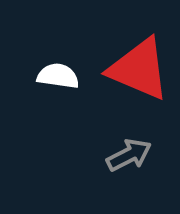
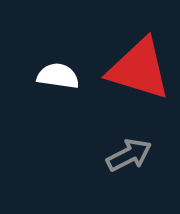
red triangle: rotated 6 degrees counterclockwise
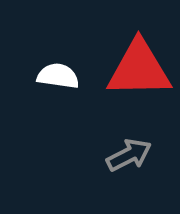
red triangle: rotated 18 degrees counterclockwise
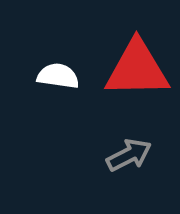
red triangle: moved 2 px left
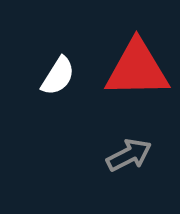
white semicircle: rotated 114 degrees clockwise
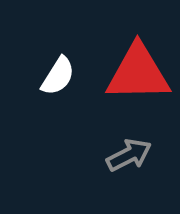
red triangle: moved 1 px right, 4 px down
